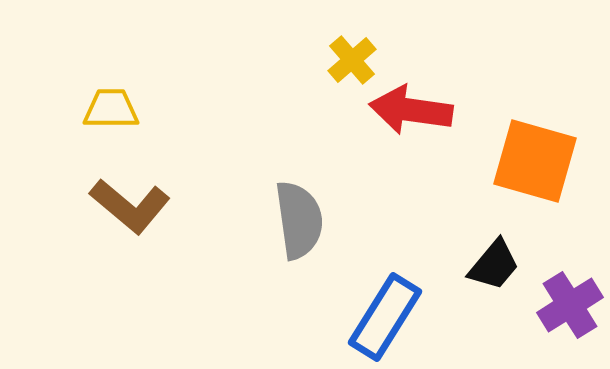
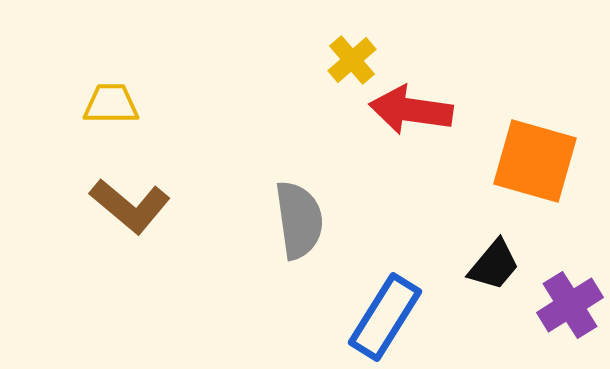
yellow trapezoid: moved 5 px up
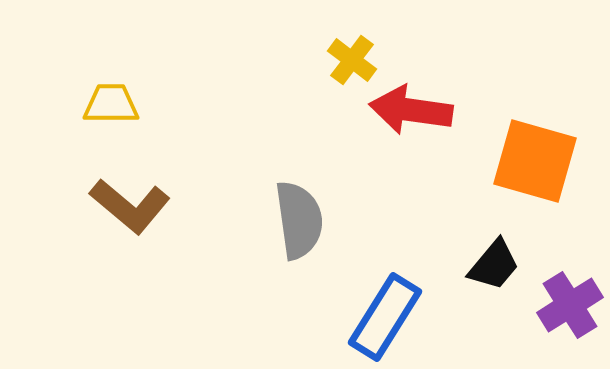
yellow cross: rotated 12 degrees counterclockwise
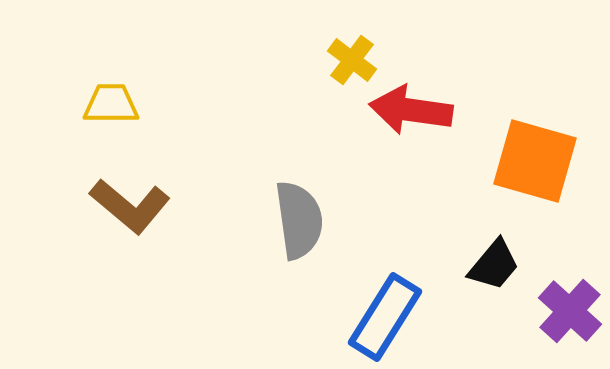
purple cross: moved 6 px down; rotated 16 degrees counterclockwise
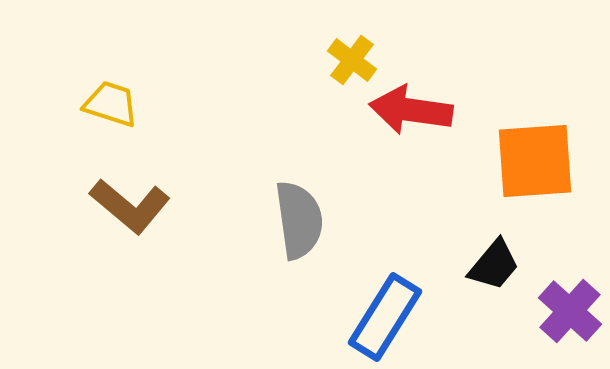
yellow trapezoid: rotated 18 degrees clockwise
orange square: rotated 20 degrees counterclockwise
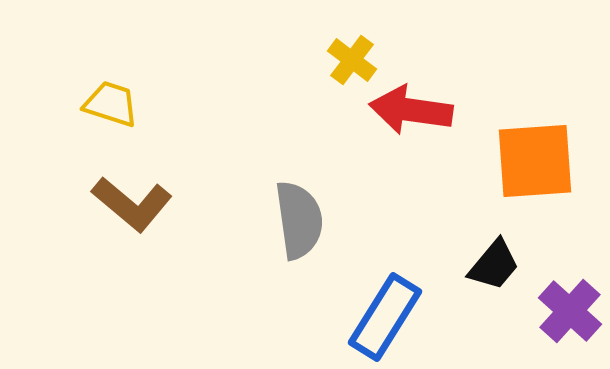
brown L-shape: moved 2 px right, 2 px up
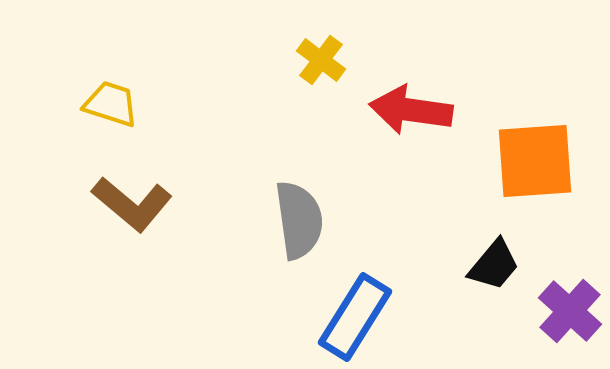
yellow cross: moved 31 px left
blue rectangle: moved 30 px left
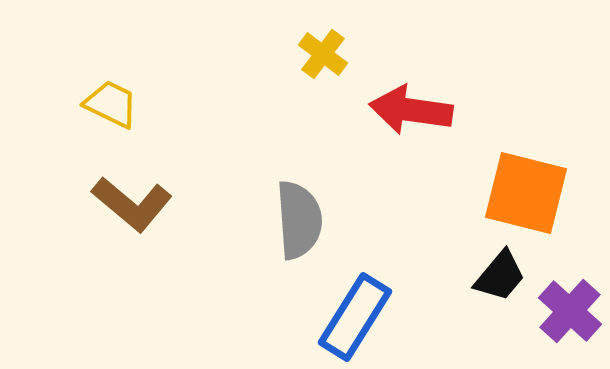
yellow cross: moved 2 px right, 6 px up
yellow trapezoid: rotated 8 degrees clockwise
orange square: moved 9 px left, 32 px down; rotated 18 degrees clockwise
gray semicircle: rotated 4 degrees clockwise
black trapezoid: moved 6 px right, 11 px down
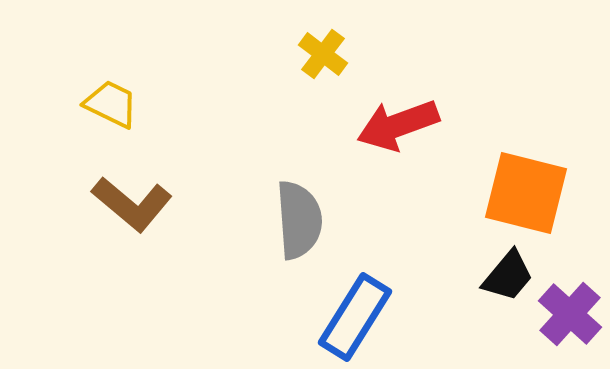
red arrow: moved 13 px left, 15 px down; rotated 28 degrees counterclockwise
black trapezoid: moved 8 px right
purple cross: moved 3 px down
